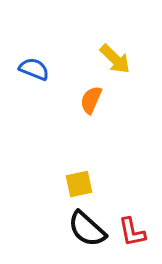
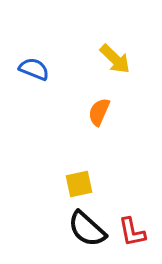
orange semicircle: moved 8 px right, 12 px down
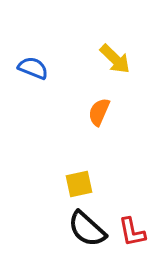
blue semicircle: moved 1 px left, 1 px up
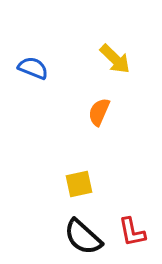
black semicircle: moved 4 px left, 8 px down
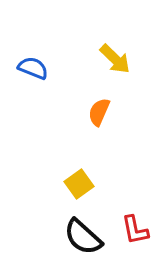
yellow square: rotated 24 degrees counterclockwise
red L-shape: moved 3 px right, 2 px up
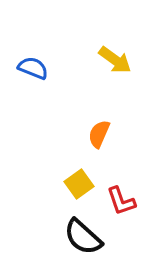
yellow arrow: moved 1 px down; rotated 8 degrees counterclockwise
orange semicircle: moved 22 px down
red L-shape: moved 14 px left, 29 px up; rotated 8 degrees counterclockwise
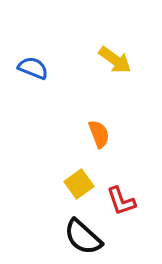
orange semicircle: rotated 136 degrees clockwise
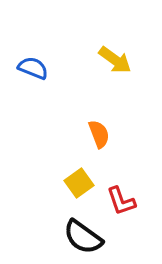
yellow square: moved 1 px up
black semicircle: rotated 6 degrees counterclockwise
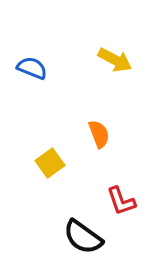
yellow arrow: rotated 8 degrees counterclockwise
blue semicircle: moved 1 px left
yellow square: moved 29 px left, 20 px up
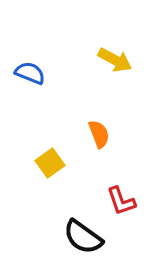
blue semicircle: moved 2 px left, 5 px down
